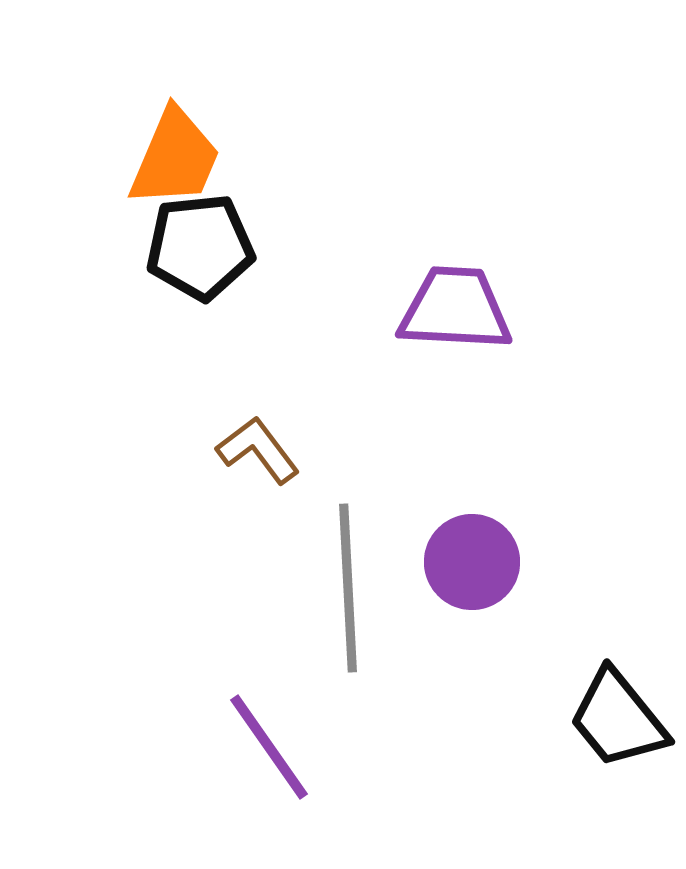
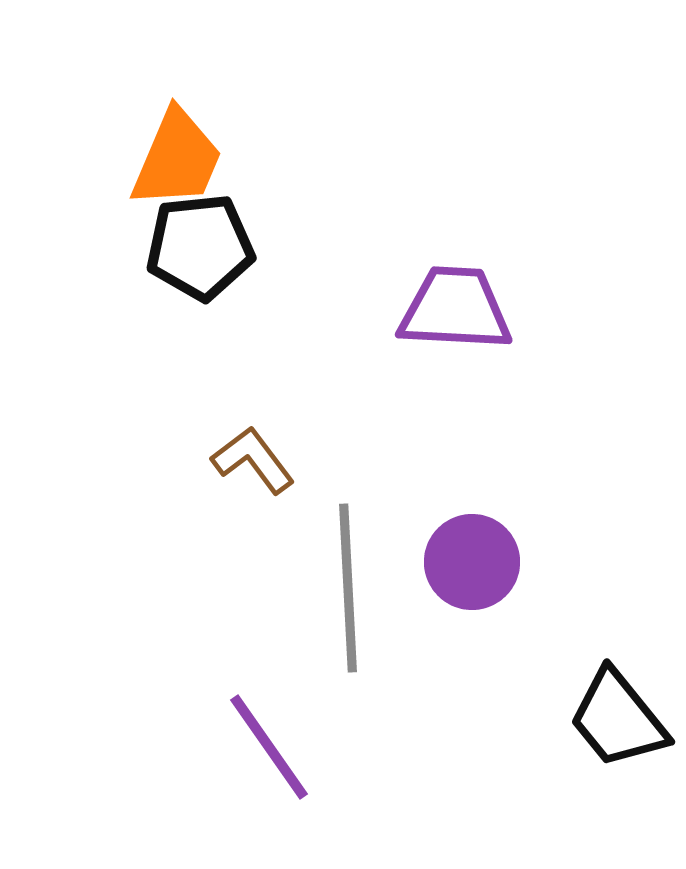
orange trapezoid: moved 2 px right, 1 px down
brown L-shape: moved 5 px left, 10 px down
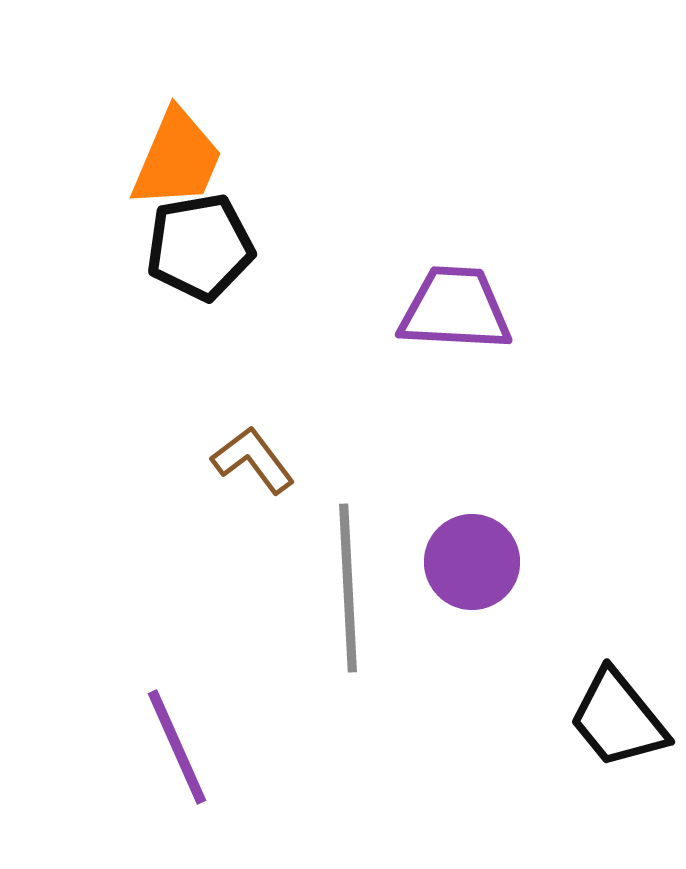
black pentagon: rotated 4 degrees counterclockwise
purple line: moved 92 px left; rotated 11 degrees clockwise
